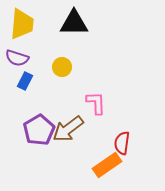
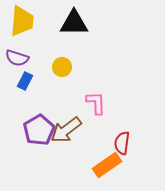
yellow trapezoid: moved 3 px up
brown arrow: moved 2 px left, 1 px down
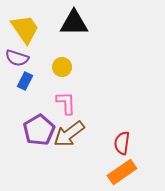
yellow trapezoid: moved 3 px right, 8 px down; rotated 40 degrees counterclockwise
pink L-shape: moved 30 px left
brown arrow: moved 3 px right, 4 px down
orange rectangle: moved 15 px right, 7 px down
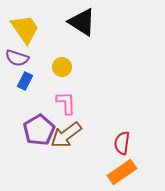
black triangle: moved 8 px right, 1 px up; rotated 32 degrees clockwise
brown arrow: moved 3 px left, 1 px down
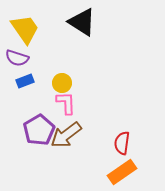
yellow circle: moved 16 px down
blue rectangle: rotated 42 degrees clockwise
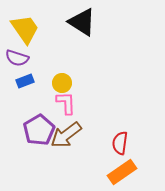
red semicircle: moved 2 px left
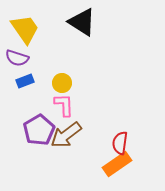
pink L-shape: moved 2 px left, 2 px down
orange rectangle: moved 5 px left, 8 px up
